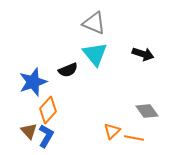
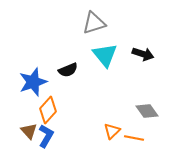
gray triangle: rotated 40 degrees counterclockwise
cyan triangle: moved 10 px right, 1 px down
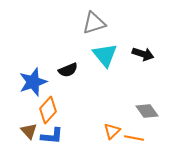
blue L-shape: moved 6 px right; rotated 65 degrees clockwise
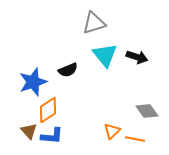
black arrow: moved 6 px left, 3 px down
orange diamond: rotated 16 degrees clockwise
orange line: moved 1 px right, 1 px down
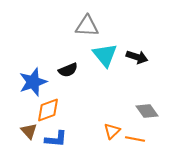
gray triangle: moved 7 px left, 3 px down; rotated 20 degrees clockwise
orange diamond: rotated 12 degrees clockwise
blue L-shape: moved 4 px right, 3 px down
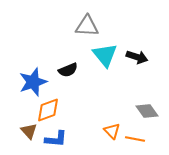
orange triangle: rotated 30 degrees counterclockwise
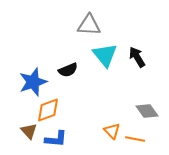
gray triangle: moved 2 px right, 1 px up
black arrow: rotated 140 degrees counterclockwise
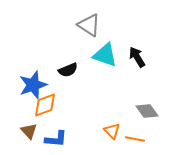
gray triangle: rotated 30 degrees clockwise
cyan triangle: rotated 32 degrees counterclockwise
blue star: moved 3 px down
orange diamond: moved 3 px left, 5 px up
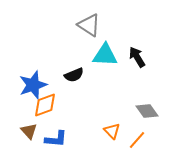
cyan triangle: rotated 16 degrees counterclockwise
black semicircle: moved 6 px right, 5 px down
orange line: moved 2 px right, 1 px down; rotated 60 degrees counterclockwise
